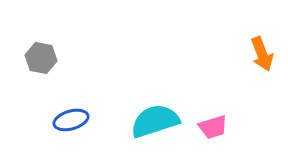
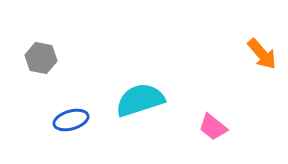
orange arrow: rotated 20 degrees counterclockwise
cyan semicircle: moved 15 px left, 21 px up
pink trapezoid: rotated 56 degrees clockwise
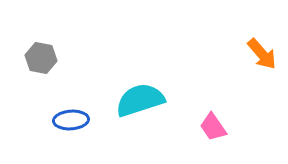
blue ellipse: rotated 12 degrees clockwise
pink trapezoid: rotated 16 degrees clockwise
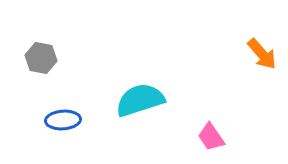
blue ellipse: moved 8 px left
pink trapezoid: moved 2 px left, 10 px down
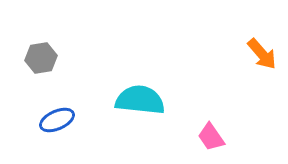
gray hexagon: rotated 20 degrees counterclockwise
cyan semicircle: rotated 24 degrees clockwise
blue ellipse: moved 6 px left; rotated 20 degrees counterclockwise
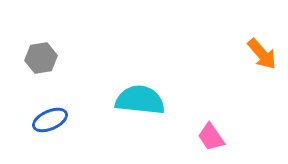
blue ellipse: moved 7 px left
